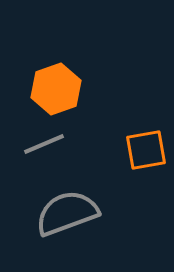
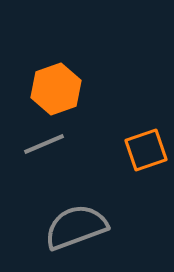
orange square: rotated 9 degrees counterclockwise
gray semicircle: moved 9 px right, 14 px down
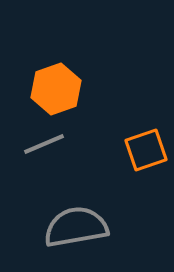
gray semicircle: rotated 10 degrees clockwise
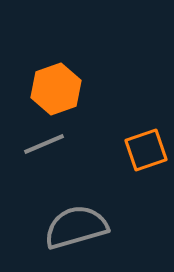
gray semicircle: rotated 6 degrees counterclockwise
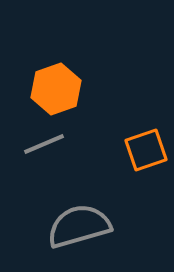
gray semicircle: moved 3 px right, 1 px up
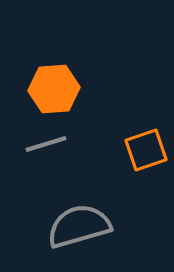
orange hexagon: moved 2 px left; rotated 15 degrees clockwise
gray line: moved 2 px right; rotated 6 degrees clockwise
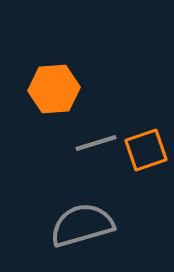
gray line: moved 50 px right, 1 px up
gray semicircle: moved 3 px right, 1 px up
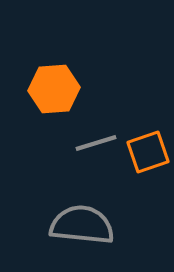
orange square: moved 2 px right, 2 px down
gray semicircle: rotated 22 degrees clockwise
